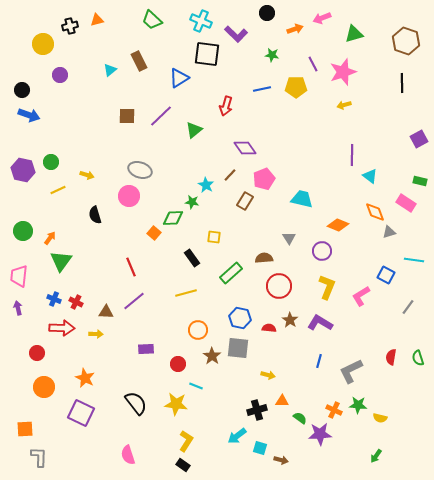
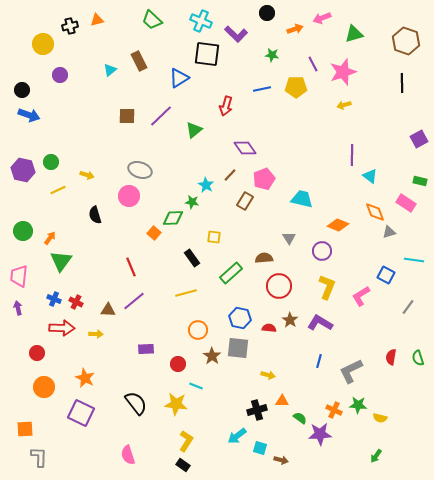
brown triangle at (106, 312): moved 2 px right, 2 px up
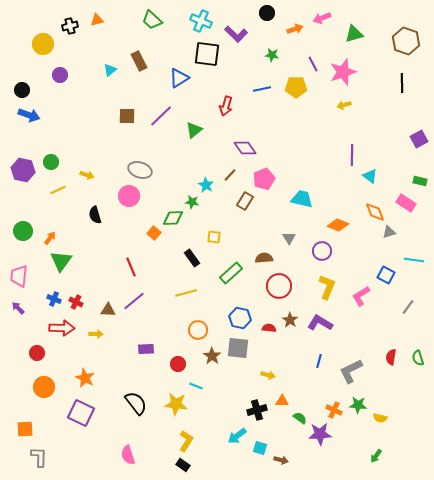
purple arrow at (18, 308): rotated 32 degrees counterclockwise
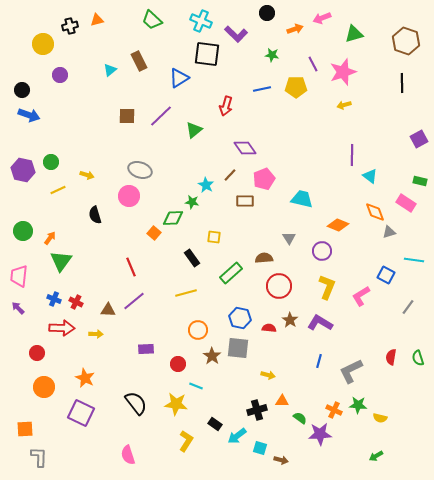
brown rectangle at (245, 201): rotated 60 degrees clockwise
green arrow at (376, 456): rotated 24 degrees clockwise
black rectangle at (183, 465): moved 32 px right, 41 px up
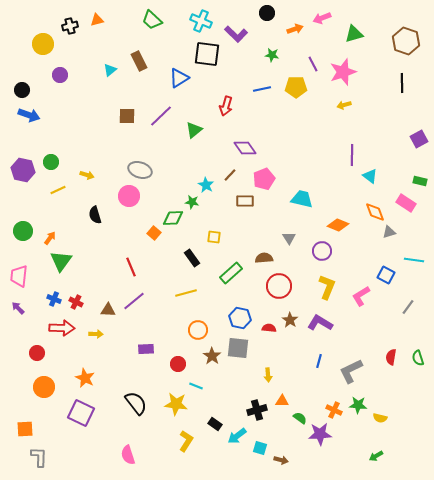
yellow arrow at (268, 375): rotated 72 degrees clockwise
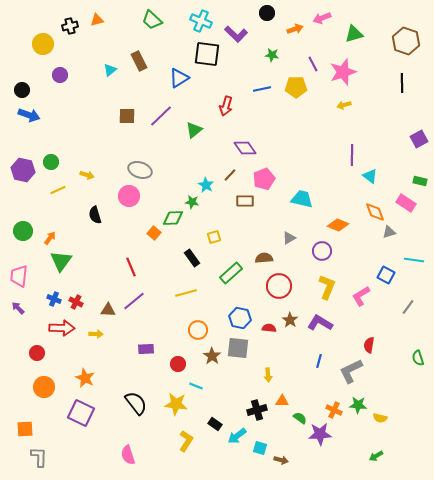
yellow square at (214, 237): rotated 24 degrees counterclockwise
gray triangle at (289, 238): rotated 32 degrees clockwise
red semicircle at (391, 357): moved 22 px left, 12 px up
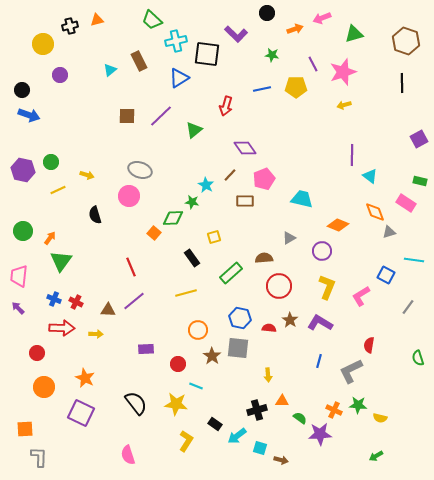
cyan cross at (201, 21): moved 25 px left, 20 px down; rotated 35 degrees counterclockwise
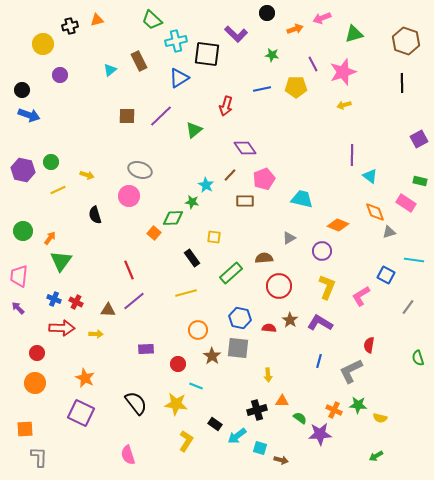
yellow square at (214, 237): rotated 24 degrees clockwise
red line at (131, 267): moved 2 px left, 3 px down
orange circle at (44, 387): moved 9 px left, 4 px up
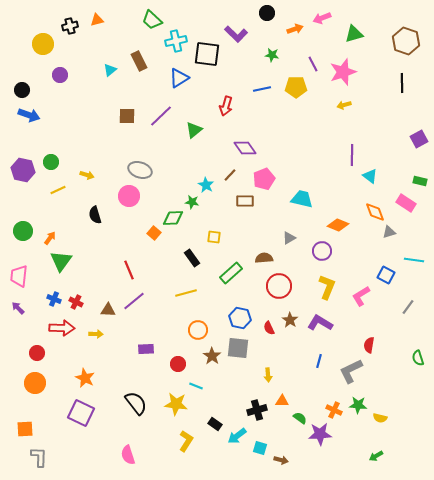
red semicircle at (269, 328): rotated 120 degrees counterclockwise
